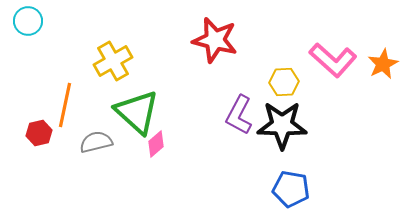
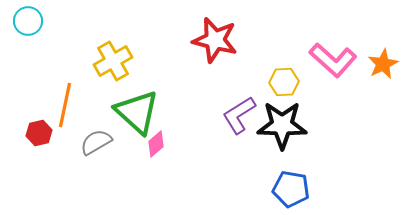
purple L-shape: rotated 30 degrees clockwise
gray semicircle: rotated 16 degrees counterclockwise
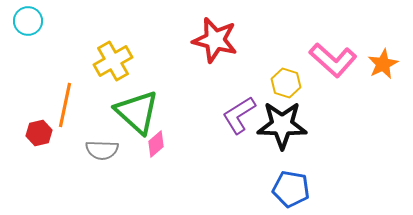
yellow hexagon: moved 2 px right, 1 px down; rotated 20 degrees clockwise
gray semicircle: moved 6 px right, 8 px down; rotated 148 degrees counterclockwise
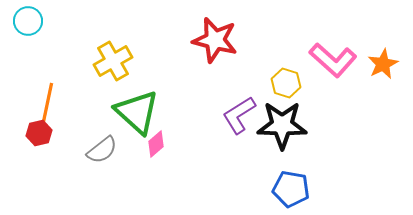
orange line: moved 18 px left
gray semicircle: rotated 40 degrees counterclockwise
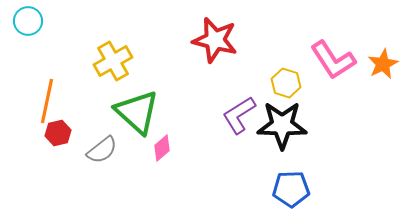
pink L-shape: rotated 15 degrees clockwise
orange line: moved 4 px up
red hexagon: moved 19 px right
pink diamond: moved 6 px right, 4 px down
blue pentagon: rotated 12 degrees counterclockwise
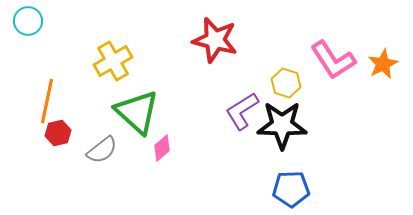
purple L-shape: moved 3 px right, 4 px up
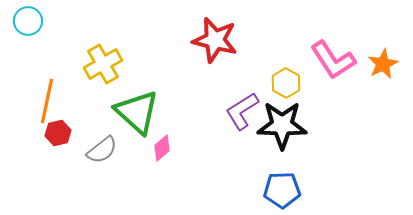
yellow cross: moved 10 px left, 3 px down
yellow hexagon: rotated 12 degrees clockwise
blue pentagon: moved 9 px left, 1 px down
